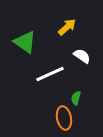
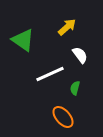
green triangle: moved 2 px left, 2 px up
white semicircle: moved 2 px left, 1 px up; rotated 18 degrees clockwise
green semicircle: moved 1 px left, 10 px up
orange ellipse: moved 1 px left, 1 px up; rotated 30 degrees counterclockwise
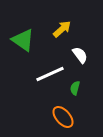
yellow arrow: moved 5 px left, 2 px down
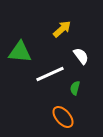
green triangle: moved 3 px left, 12 px down; rotated 30 degrees counterclockwise
white semicircle: moved 1 px right, 1 px down
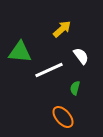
white line: moved 1 px left, 4 px up
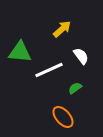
green semicircle: rotated 40 degrees clockwise
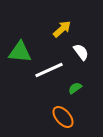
white semicircle: moved 4 px up
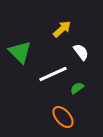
green triangle: rotated 40 degrees clockwise
white line: moved 4 px right, 4 px down
green semicircle: moved 2 px right
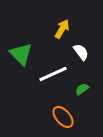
yellow arrow: rotated 18 degrees counterclockwise
green triangle: moved 1 px right, 2 px down
green semicircle: moved 5 px right, 1 px down
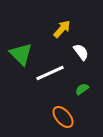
yellow arrow: rotated 12 degrees clockwise
white line: moved 3 px left, 1 px up
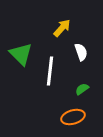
yellow arrow: moved 1 px up
white semicircle: rotated 18 degrees clockwise
white line: moved 2 px up; rotated 60 degrees counterclockwise
orange ellipse: moved 10 px right; rotated 65 degrees counterclockwise
